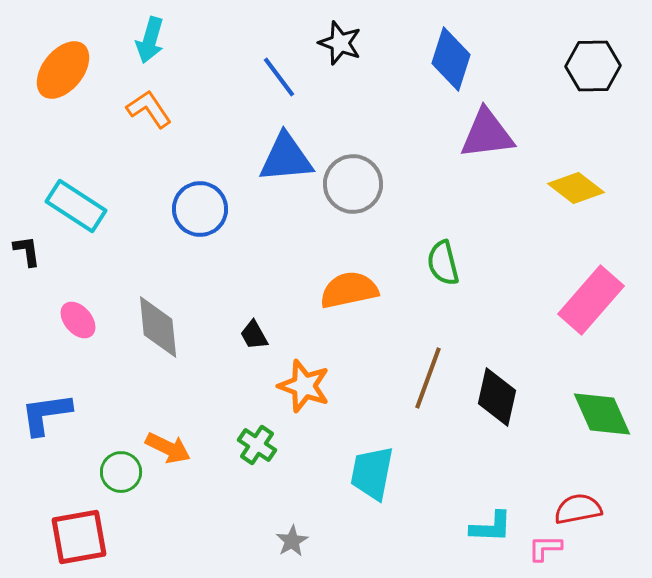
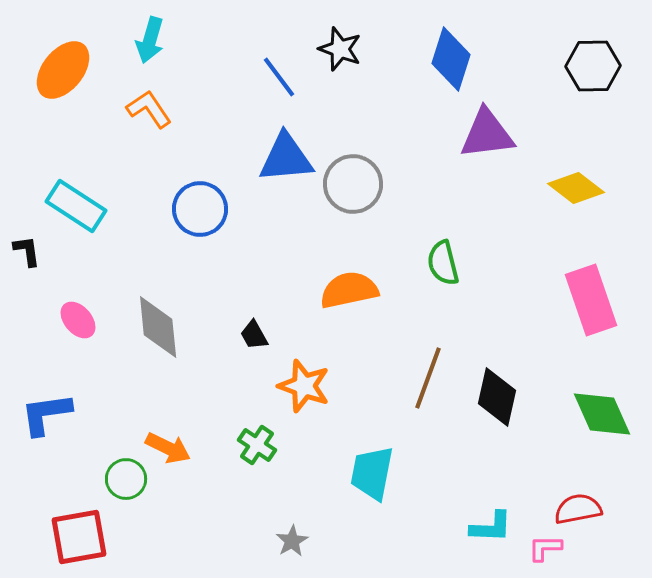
black star: moved 6 px down
pink rectangle: rotated 60 degrees counterclockwise
green circle: moved 5 px right, 7 px down
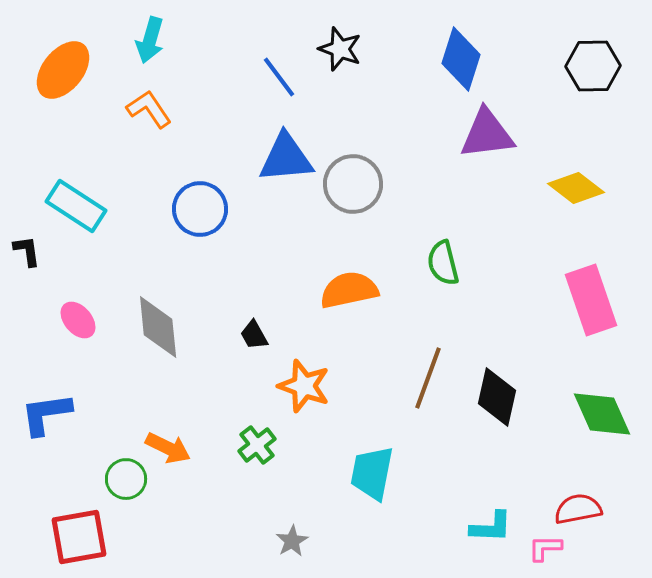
blue diamond: moved 10 px right
green cross: rotated 18 degrees clockwise
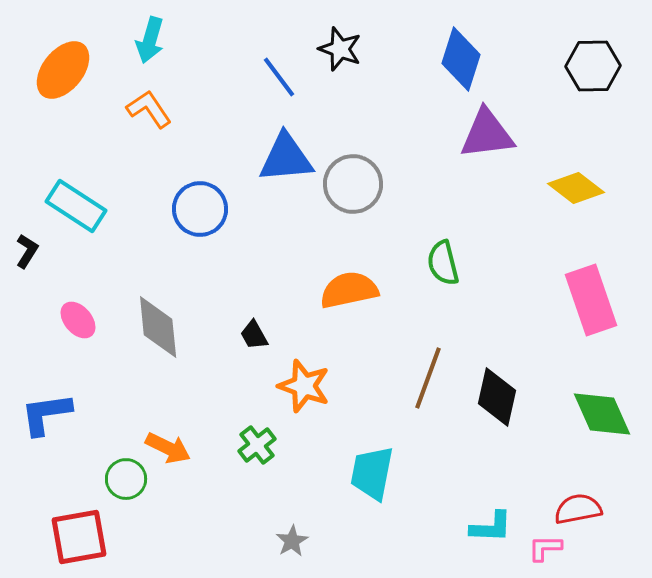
black L-shape: rotated 40 degrees clockwise
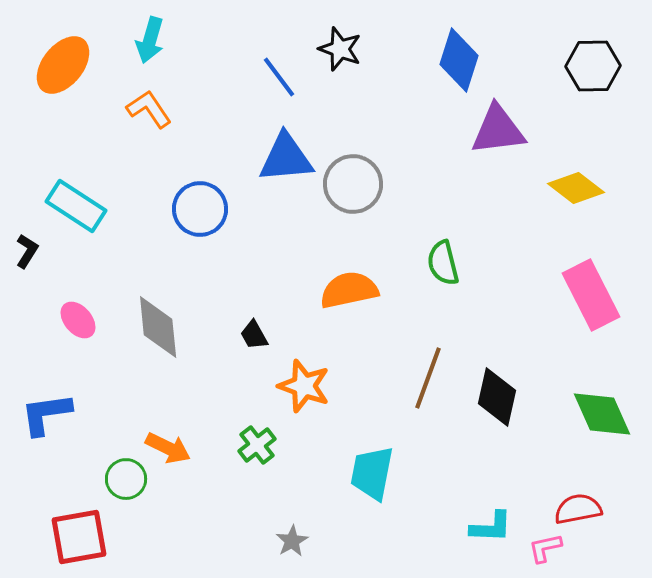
blue diamond: moved 2 px left, 1 px down
orange ellipse: moved 5 px up
purple triangle: moved 11 px right, 4 px up
pink rectangle: moved 5 px up; rotated 8 degrees counterclockwise
pink L-shape: rotated 12 degrees counterclockwise
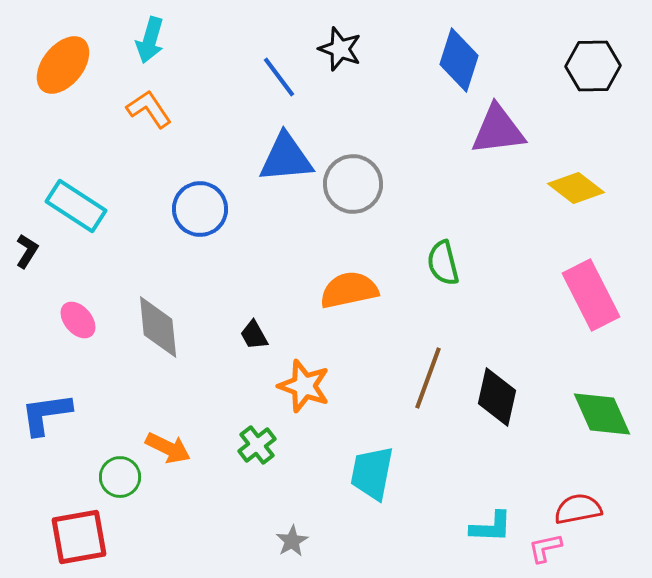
green circle: moved 6 px left, 2 px up
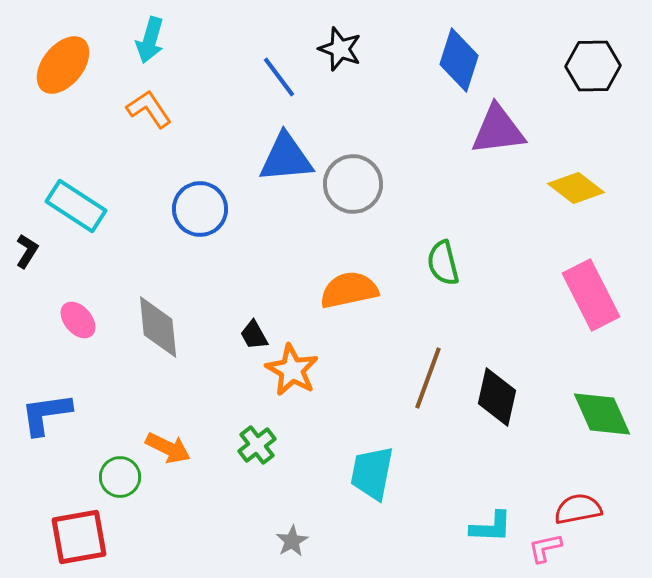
orange star: moved 12 px left, 16 px up; rotated 10 degrees clockwise
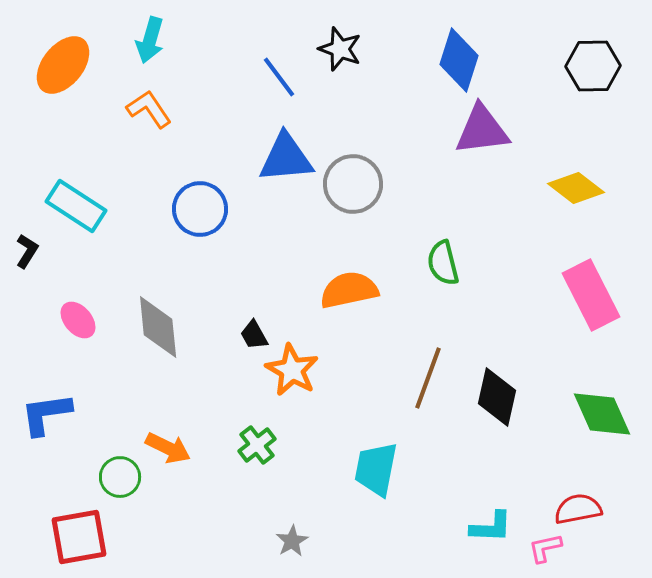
purple triangle: moved 16 px left
cyan trapezoid: moved 4 px right, 4 px up
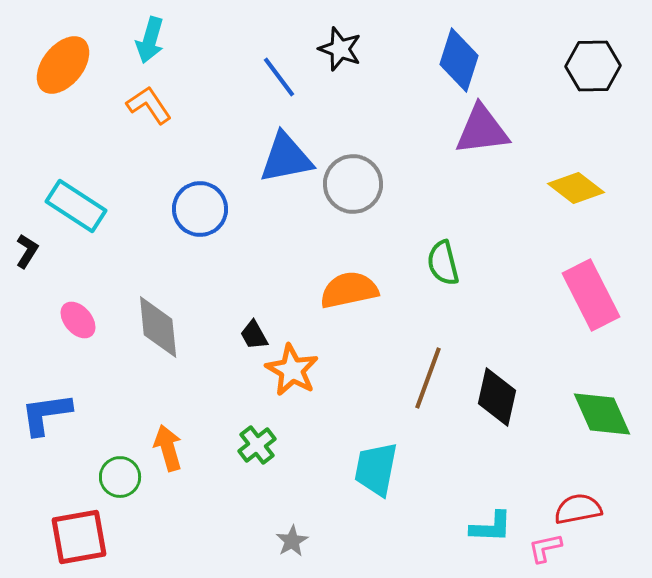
orange L-shape: moved 4 px up
blue triangle: rotated 6 degrees counterclockwise
orange arrow: rotated 132 degrees counterclockwise
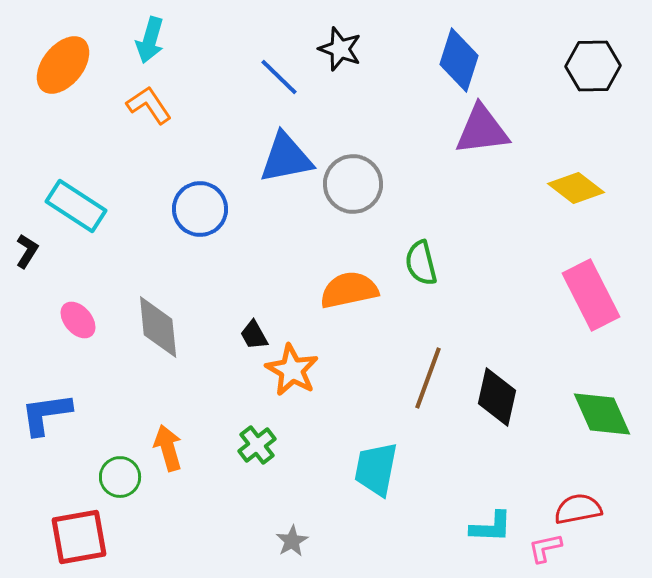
blue line: rotated 9 degrees counterclockwise
green semicircle: moved 22 px left
